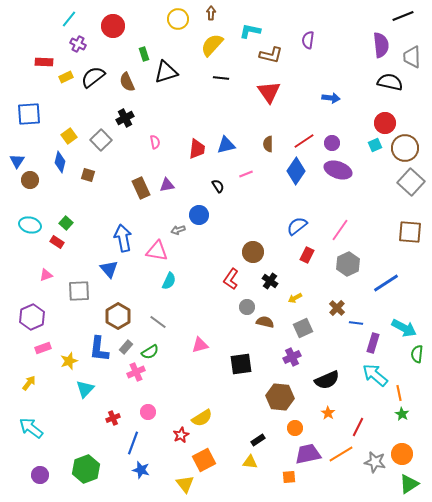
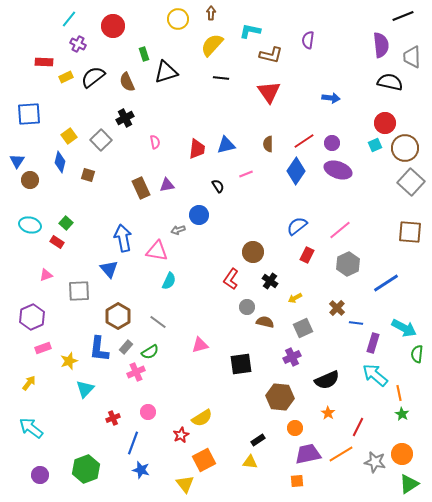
pink line at (340, 230): rotated 15 degrees clockwise
orange square at (289, 477): moved 8 px right, 4 px down
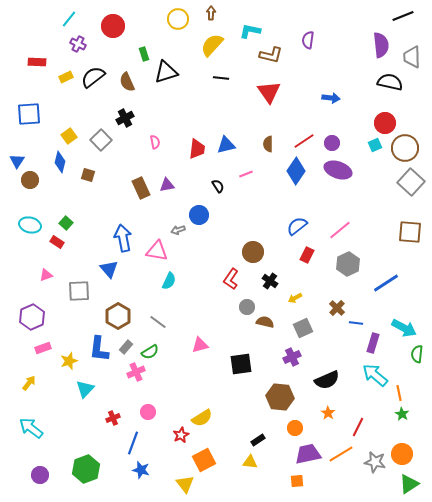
red rectangle at (44, 62): moved 7 px left
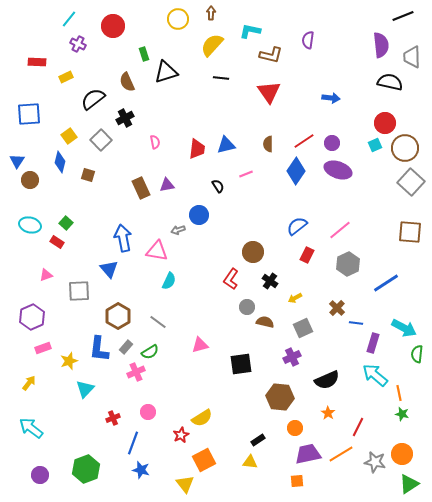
black semicircle at (93, 77): moved 22 px down
green star at (402, 414): rotated 16 degrees counterclockwise
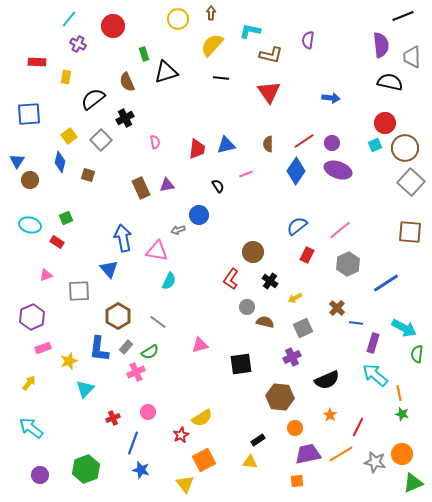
yellow rectangle at (66, 77): rotated 56 degrees counterclockwise
green square at (66, 223): moved 5 px up; rotated 24 degrees clockwise
orange star at (328, 413): moved 2 px right, 2 px down
green triangle at (409, 484): moved 4 px right, 1 px up; rotated 10 degrees clockwise
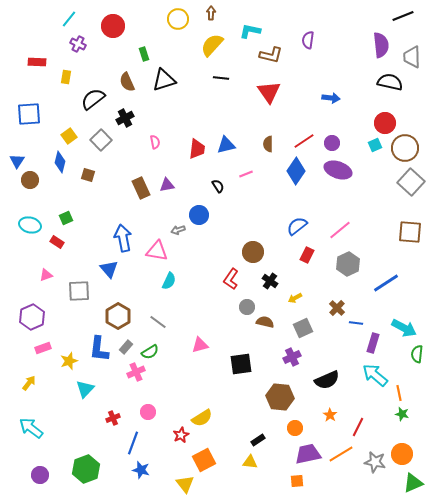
black triangle at (166, 72): moved 2 px left, 8 px down
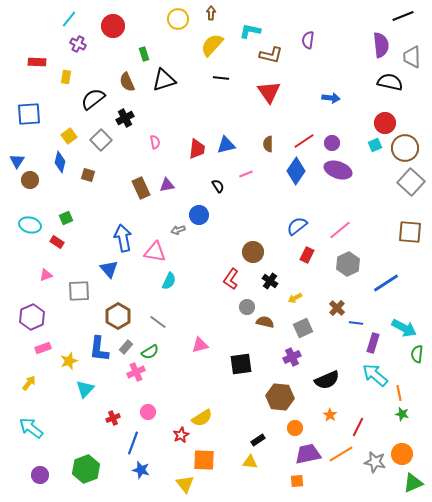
pink triangle at (157, 251): moved 2 px left, 1 px down
orange square at (204, 460): rotated 30 degrees clockwise
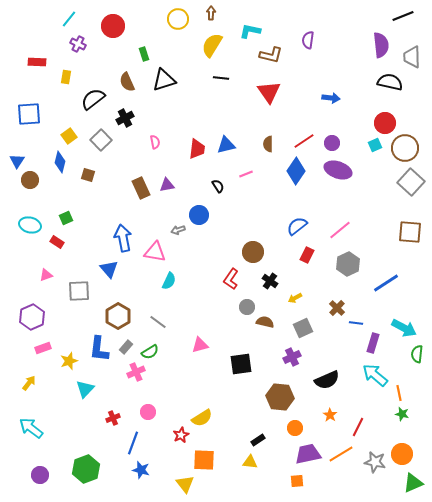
yellow semicircle at (212, 45): rotated 10 degrees counterclockwise
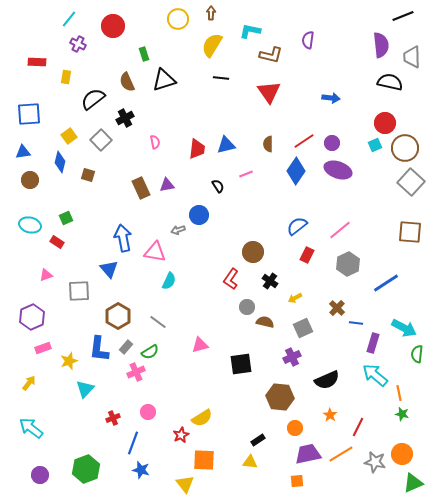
blue triangle at (17, 161): moved 6 px right, 9 px up; rotated 49 degrees clockwise
